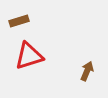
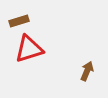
red triangle: moved 7 px up
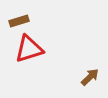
brown arrow: moved 3 px right, 6 px down; rotated 24 degrees clockwise
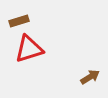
brown arrow: rotated 12 degrees clockwise
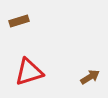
red triangle: moved 23 px down
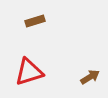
brown rectangle: moved 16 px right
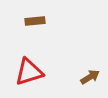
brown rectangle: rotated 12 degrees clockwise
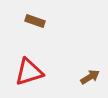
brown rectangle: rotated 24 degrees clockwise
